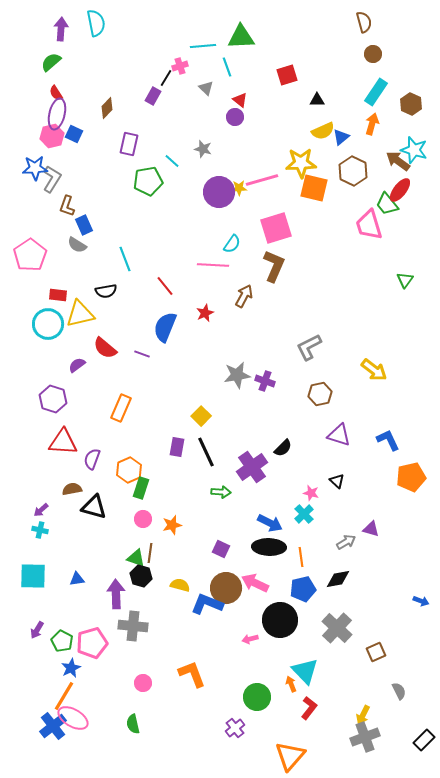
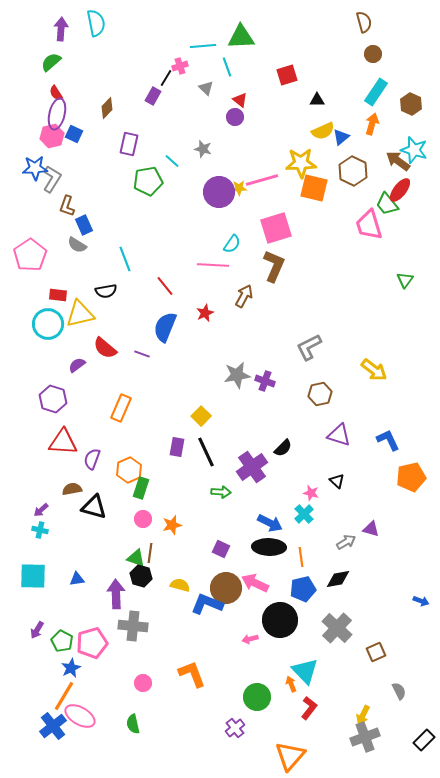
pink ellipse at (73, 718): moved 7 px right, 2 px up
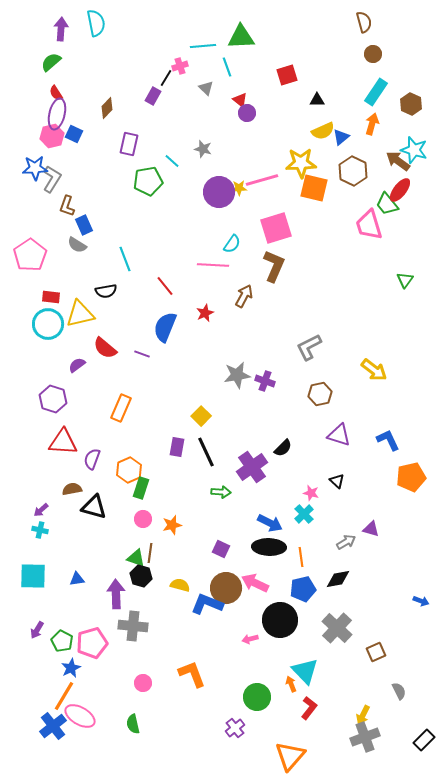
purple circle at (235, 117): moved 12 px right, 4 px up
red rectangle at (58, 295): moved 7 px left, 2 px down
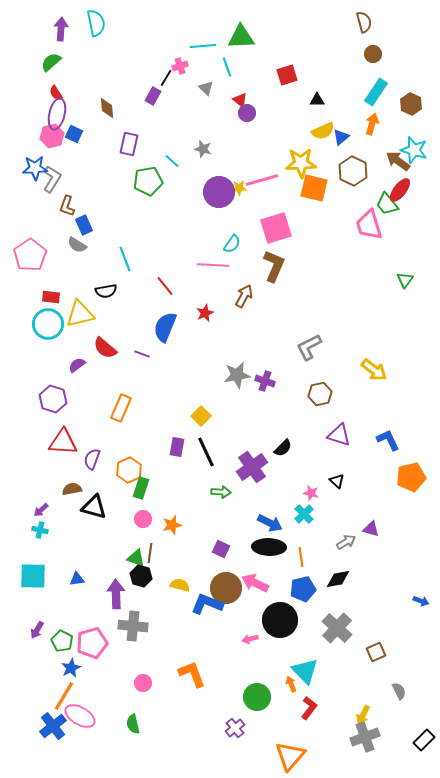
brown diamond at (107, 108): rotated 50 degrees counterclockwise
